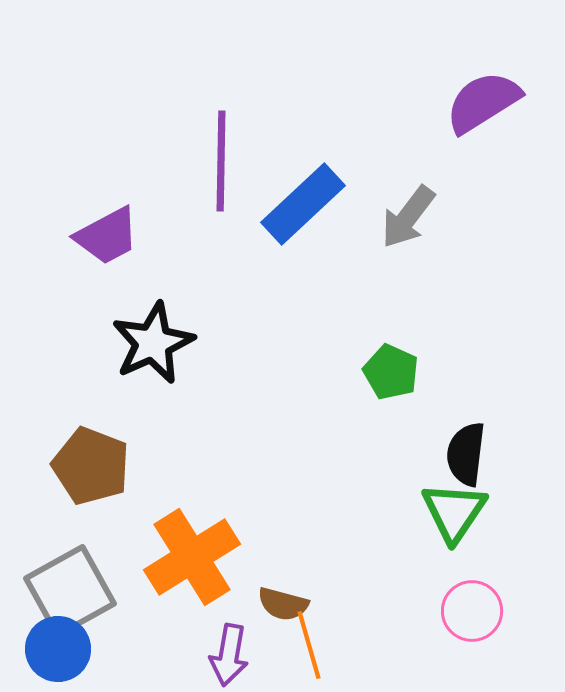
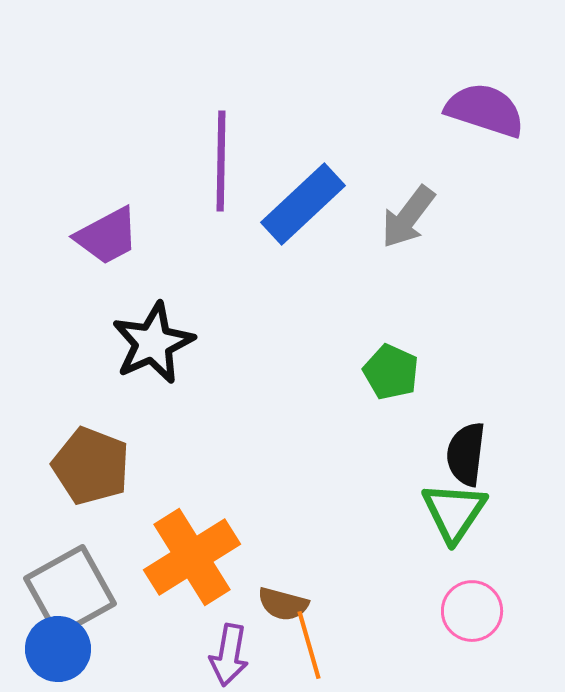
purple semicircle: moved 2 px right, 8 px down; rotated 50 degrees clockwise
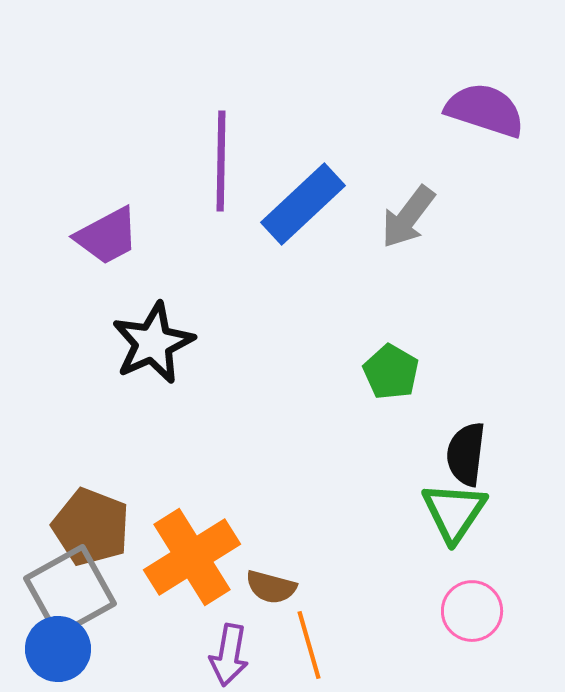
green pentagon: rotated 6 degrees clockwise
brown pentagon: moved 61 px down
brown semicircle: moved 12 px left, 17 px up
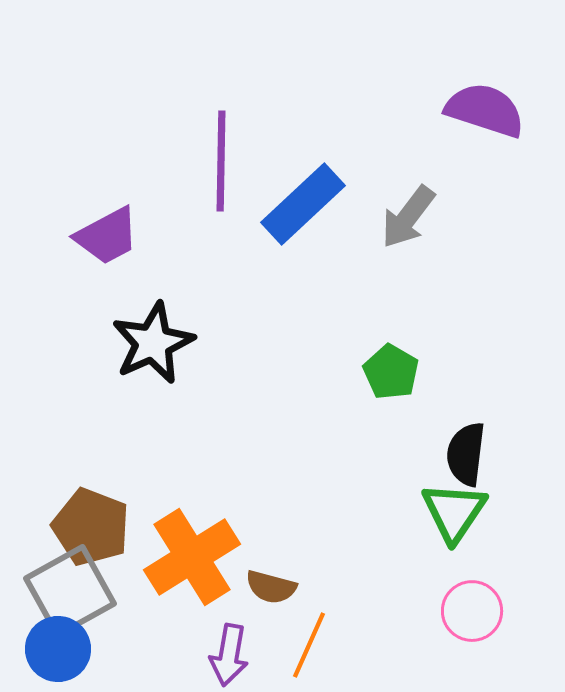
orange line: rotated 40 degrees clockwise
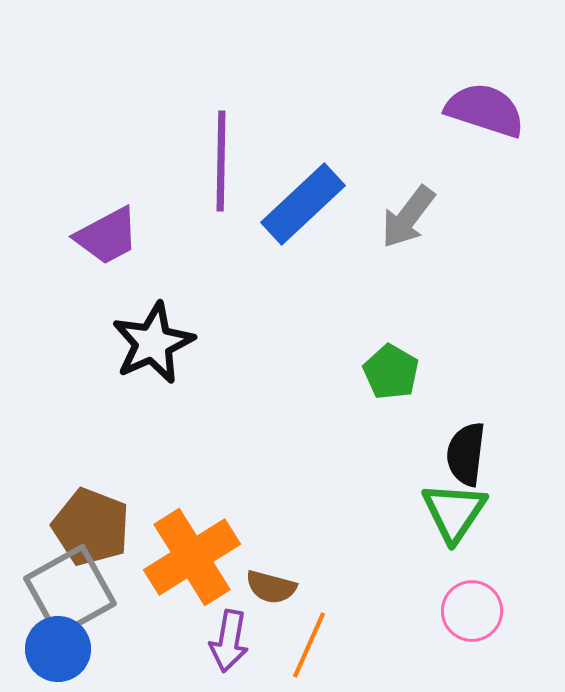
purple arrow: moved 14 px up
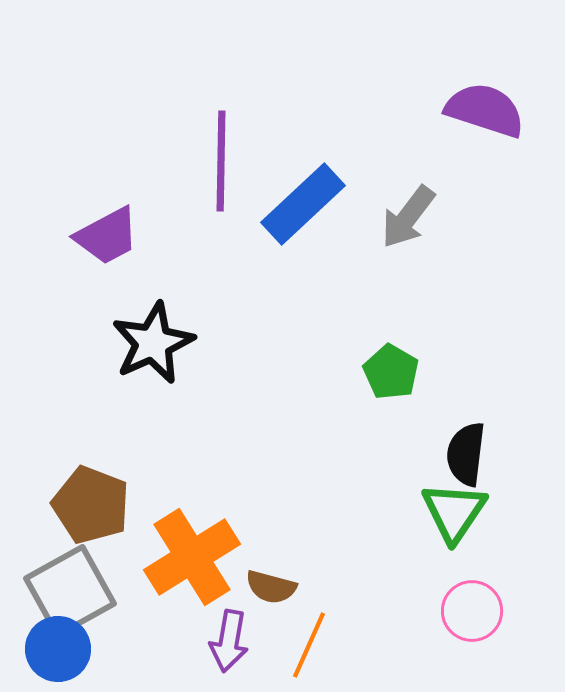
brown pentagon: moved 22 px up
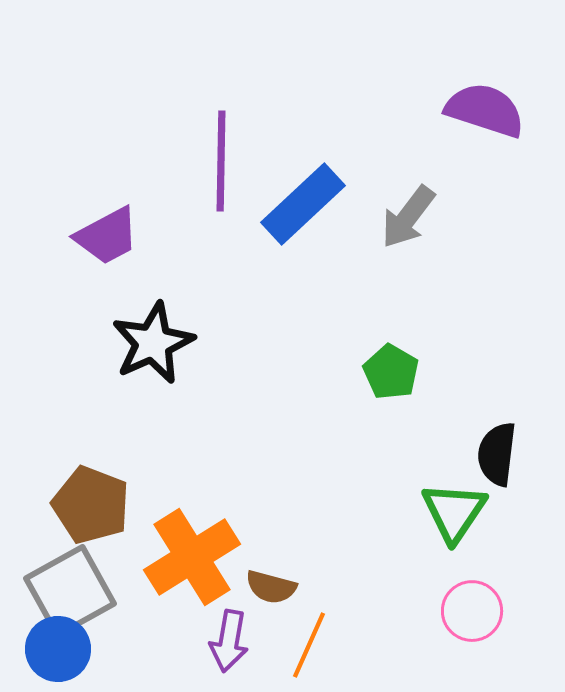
black semicircle: moved 31 px right
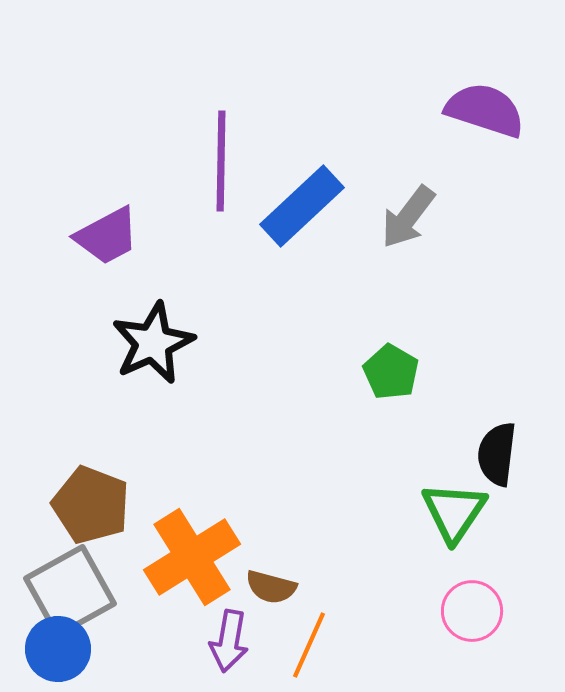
blue rectangle: moved 1 px left, 2 px down
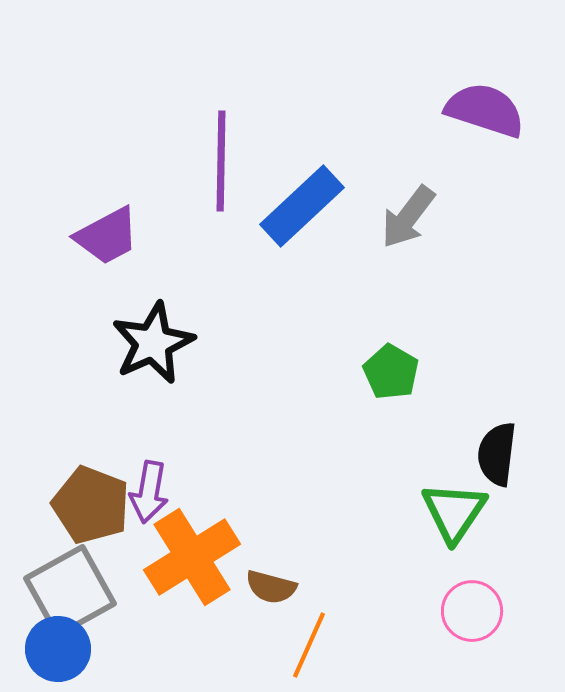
purple arrow: moved 80 px left, 149 px up
